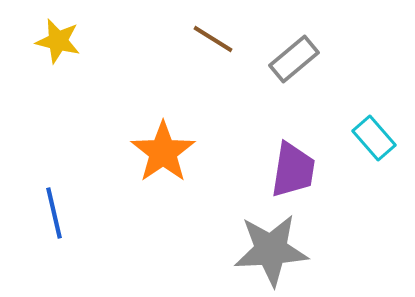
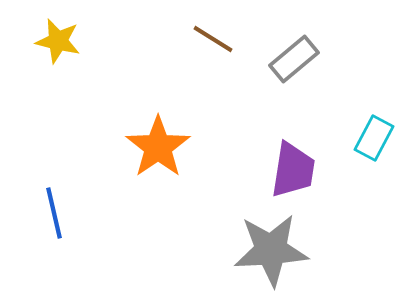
cyan rectangle: rotated 69 degrees clockwise
orange star: moved 5 px left, 5 px up
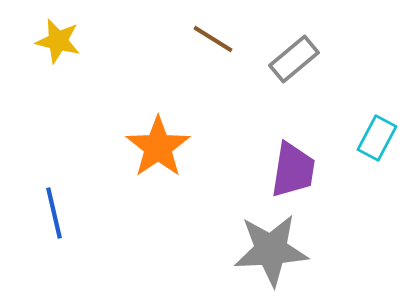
cyan rectangle: moved 3 px right
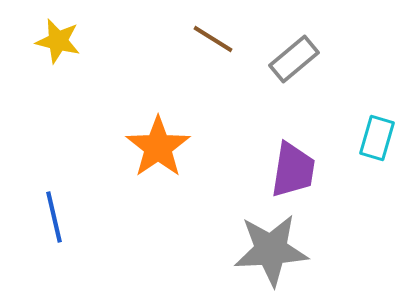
cyan rectangle: rotated 12 degrees counterclockwise
blue line: moved 4 px down
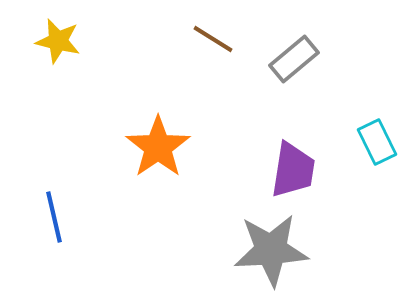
cyan rectangle: moved 4 px down; rotated 42 degrees counterclockwise
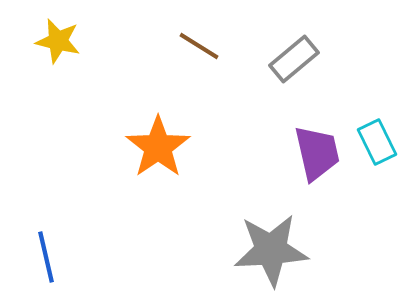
brown line: moved 14 px left, 7 px down
purple trapezoid: moved 24 px right, 17 px up; rotated 22 degrees counterclockwise
blue line: moved 8 px left, 40 px down
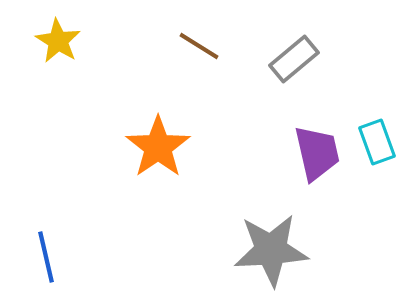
yellow star: rotated 18 degrees clockwise
cyan rectangle: rotated 6 degrees clockwise
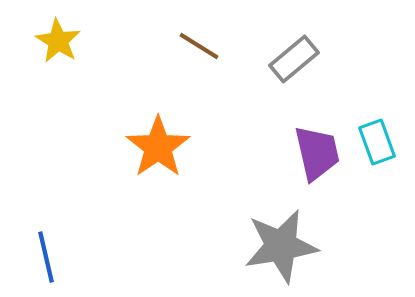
gray star: moved 10 px right, 4 px up; rotated 6 degrees counterclockwise
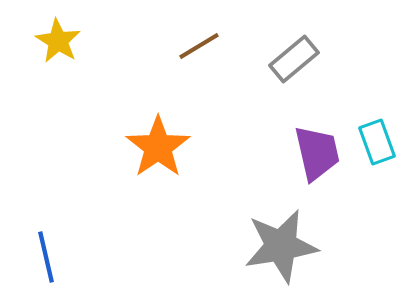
brown line: rotated 63 degrees counterclockwise
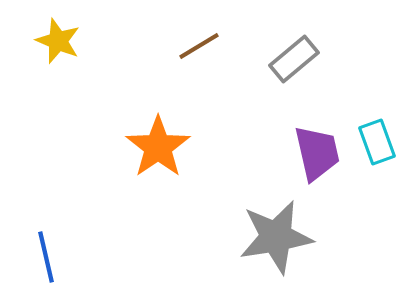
yellow star: rotated 9 degrees counterclockwise
gray star: moved 5 px left, 9 px up
